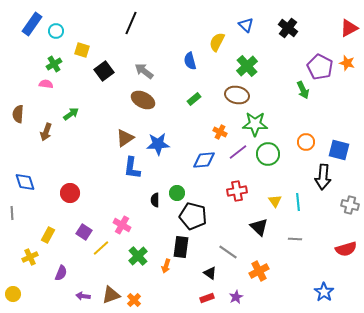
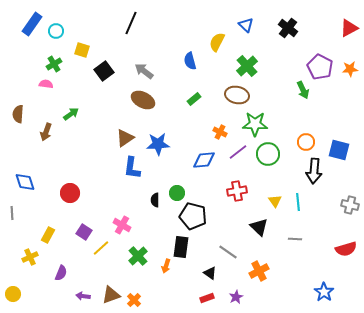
orange star at (347, 63): moved 3 px right, 6 px down; rotated 21 degrees counterclockwise
black arrow at (323, 177): moved 9 px left, 6 px up
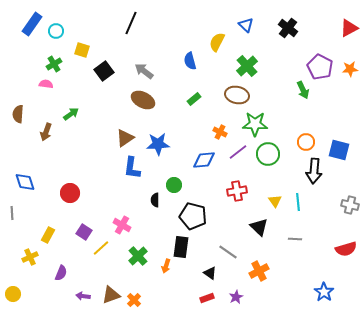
green circle at (177, 193): moved 3 px left, 8 px up
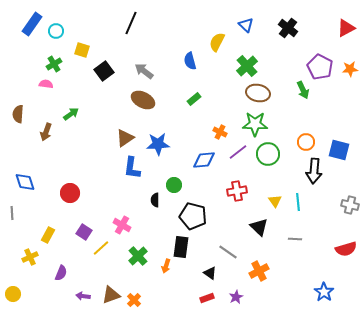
red triangle at (349, 28): moved 3 px left
brown ellipse at (237, 95): moved 21 px right, 2 px up
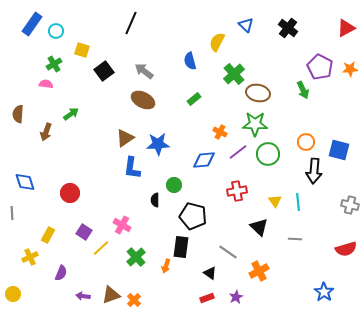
green cross at (247, 66): moved 13 px left, 8 px down
green cross at (138, 256): moved 2 px left, 1 px down
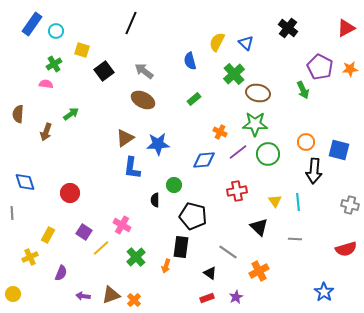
blue triangle at (246, 25): moved 18 px down
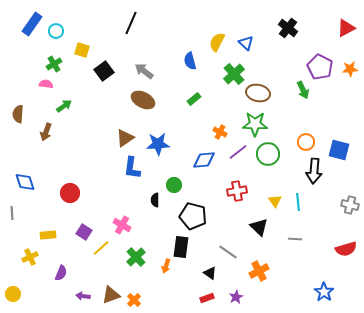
green arrow at (71, 114): moved 7 px left, 8 px up
yellow rectangle at (48, 235): rotated 56 degrees clockwise
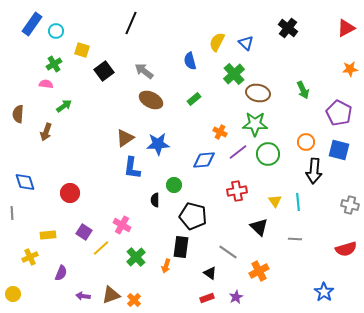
purple pentagon at (320, 67): moved 19 px right, 46 px down
brown ellipse at (143, 100): moved 8 px right
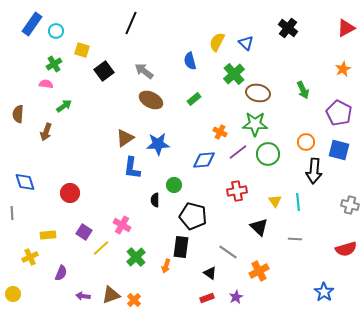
orange star at (350, 69): moved 7 px left; rotated 21 degrees counterclockwise
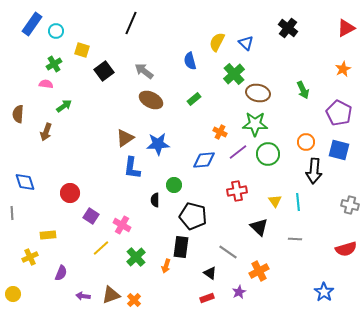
purple square at (84, 232): moved 7 px right, 16 px up
purple star at (236, 297): moved 3 px right, 5 px up
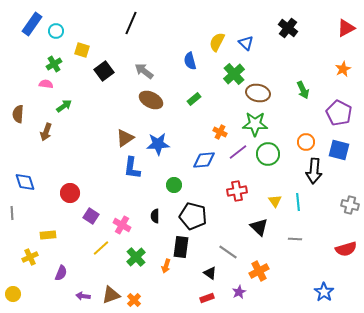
black semicircle at (155, 200): moved 16 px down
